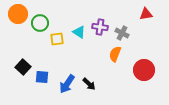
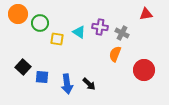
yellow square: rotated 16 degrees clockwise
blue arrow: rotated 42 degrees counterclockwise
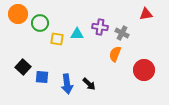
cyan triangle: moved 2 px left, 2 px down; rotated 32 degrees counterclockwise
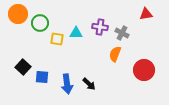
cyan triangle: moved 1 px left, 1 px up
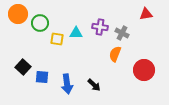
black arrow: moved 5 px right, 1 px down
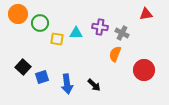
blue square: rotated 24 degrees counterclockwise
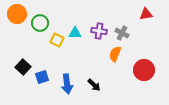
orange circle: moved 1 px left
purple cross: moved 1 px left, 4 px down
cyan triangle: moved 1 px left
yellow square: moved 1 px down; rotated 16 degrees clockwise
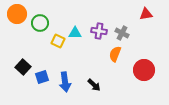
yellow square: moved 1 px right, 1 px down
blue arrow: moved 2 px left, 2 px up
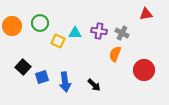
orange circle: moved 5 px left, 12 px down
